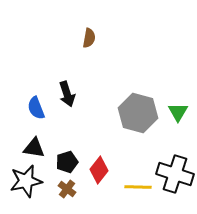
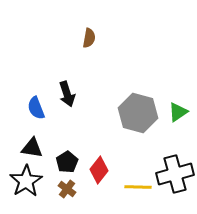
green triangle: rotated 25 degrees clockwise
black triangle: moved 2 px left
black pentagon: rotated 15 degrees counterclockwise
black cross: rotated 33 degrees counterclockwise
black star: rotated 20 degrees counterclockwise
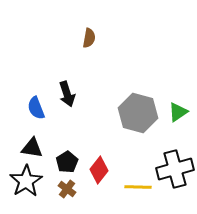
black cross: moved 5 px up
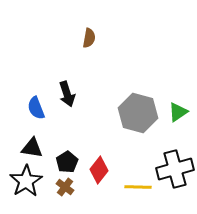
brown cross: moved 2 px left, 2 px up
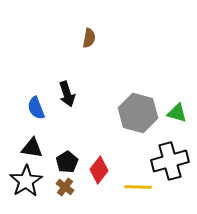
green triangle: moved 1 px left, 1 px down; rotated 50 degrees clockwise
black cross: moved 5 px left, 8 px up
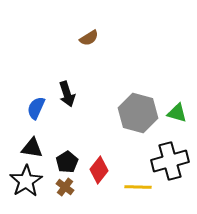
brown semicircle: rotated 48 degrees clockwise
blue semicircle: rotated 45 degrees clockwise
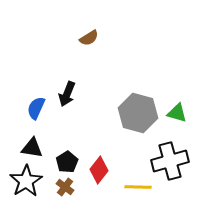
black arrow: rotated 40 degrees clockwise
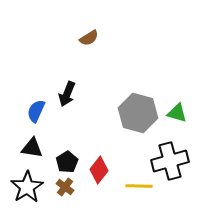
blue semicircle: moved 3 px down
black star: moved 1 px right, 6 px down
yellow line: moved 1 px right, 1 px up
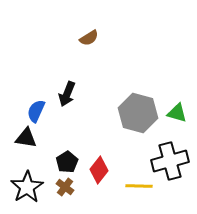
black triangle: moved 6 px left, 10 px up
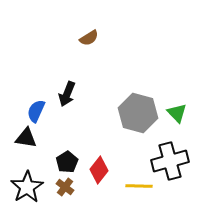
green triangle: rotated 30 degrees clockwise
